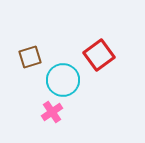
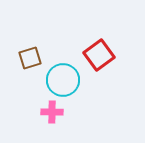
brown square: moved 1 px down
pink cross: rotated 35 degrees clockwise
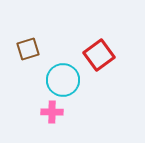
brown square: moved 2 px left, 9 px up
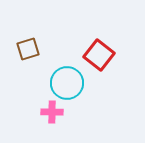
red square: rotated 16 degrees counterclockwise
cyan circle: moved 4 px right, 3 px down
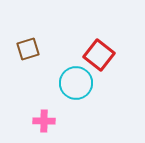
cyan circle: moved 9 px right
pink cross: moved 8 px left, 9 px down
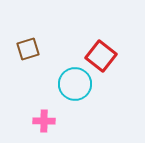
red square: moved 2 px right, 1 px down
cyan circle: moved 1 px left, 1 px down
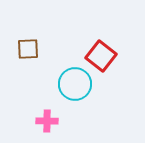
brown square: rotated 15 degrees clockwise
pink cross: moved 3 px right
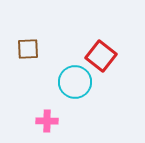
cyan circle: moved 2 px up
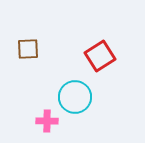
red square: moved 1 px left; rotated 20 degrees clockwise
cyan circle: moved 15 px down
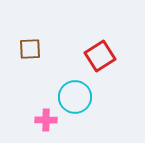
brown square: moved 2 px right
pink cross: moved 1 px left, 1 px up
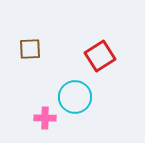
pink cross: moved 1 px left, 2 px up
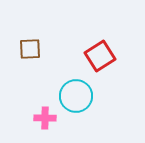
cyan circle: moved 1 px right, 1 px up
